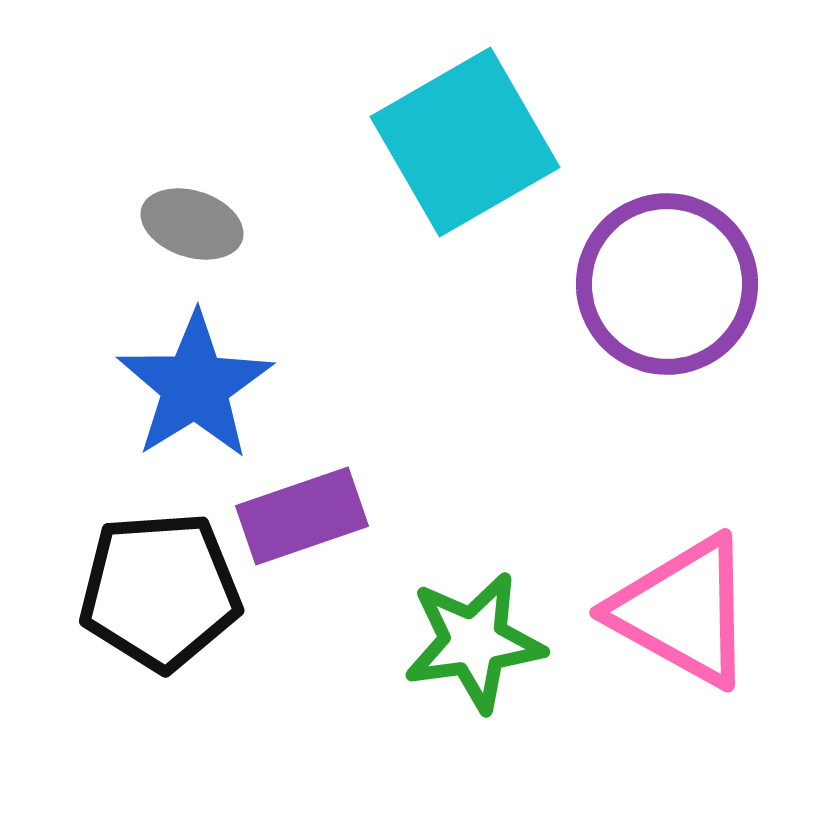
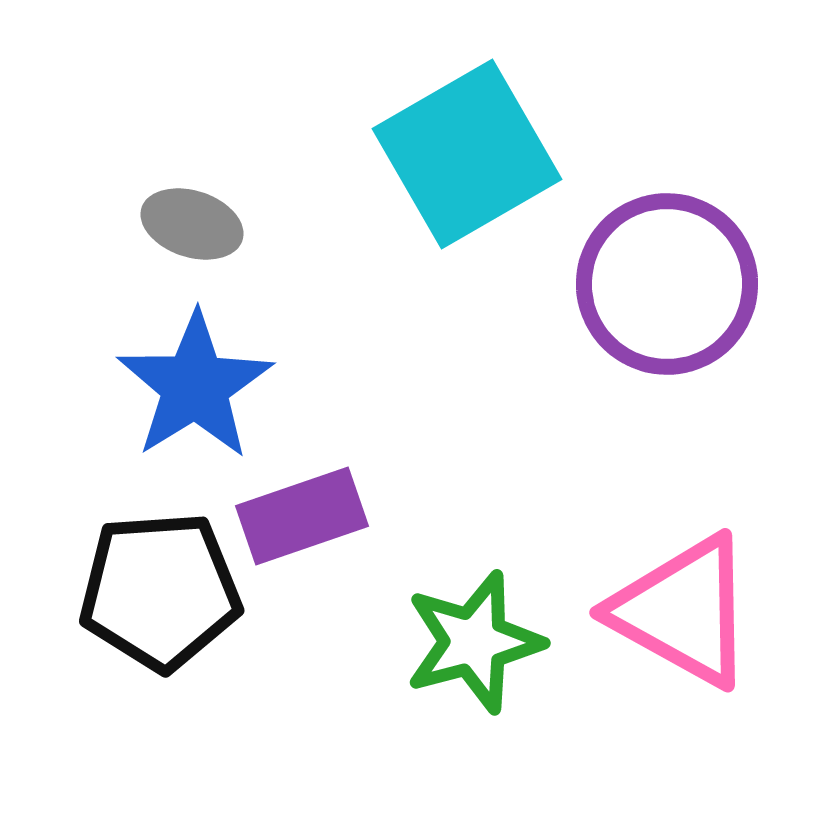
cyan square: moved 2 px right, 12 px down
green star: rotated 7 degrees counterclockwise
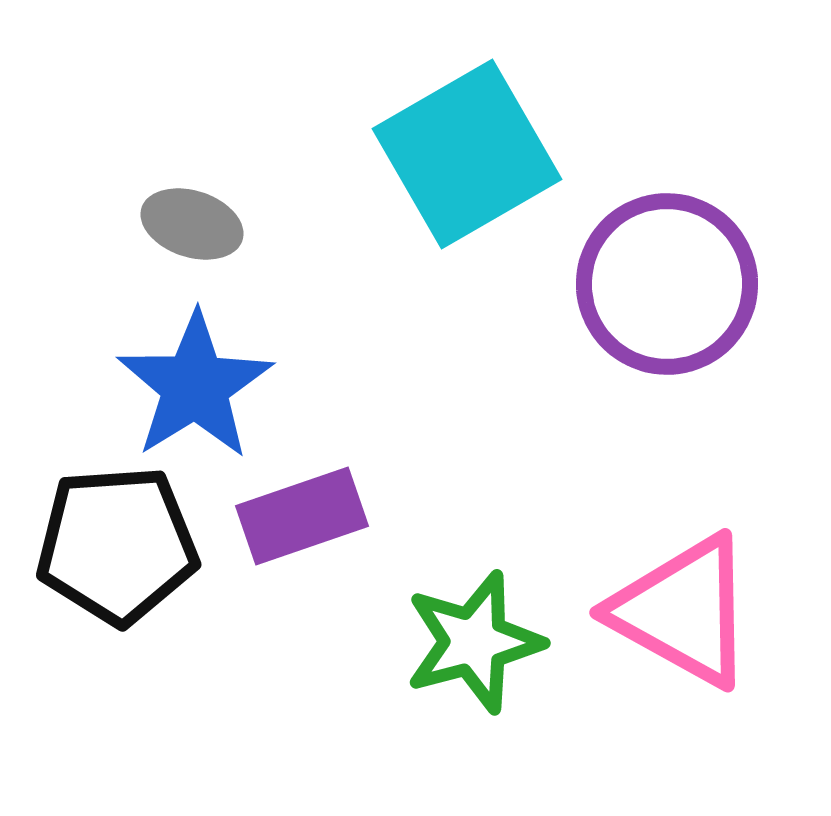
black pentagon: moved 43 px left, 46 px up
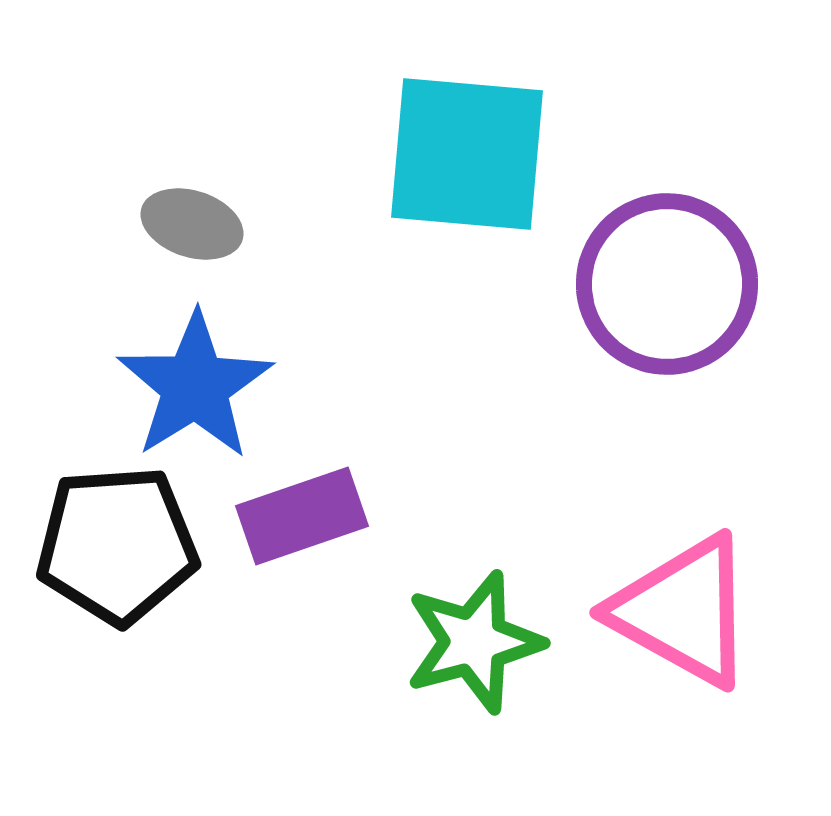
cyan square: rotated 35 degrees clockwise
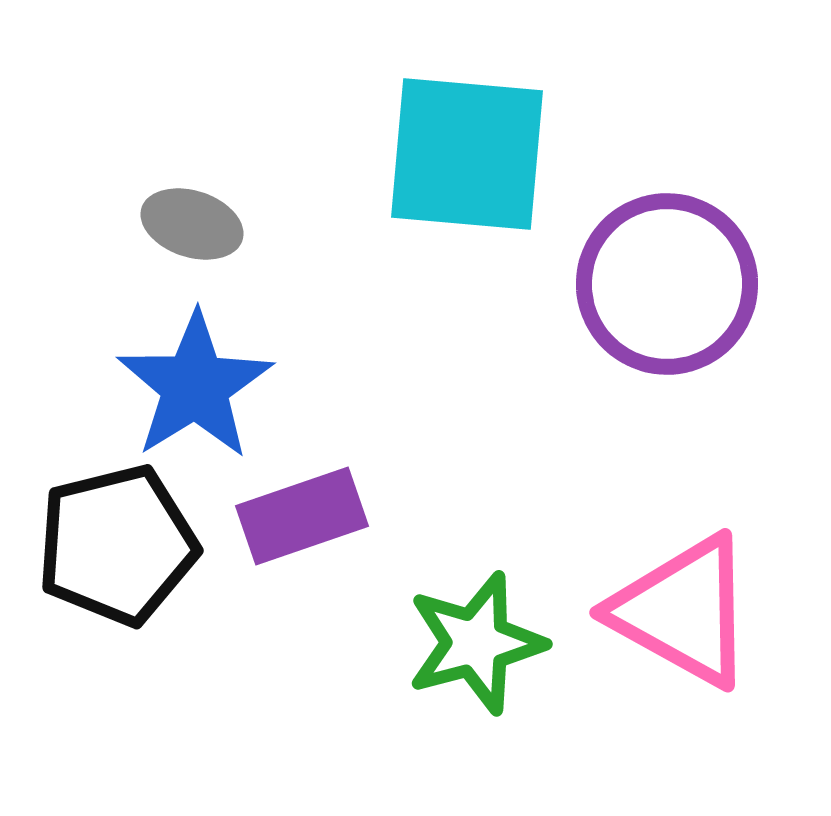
black pentagon: rotated 10 degrees counterclockwise
green star: moved 2 px right, 1 px down
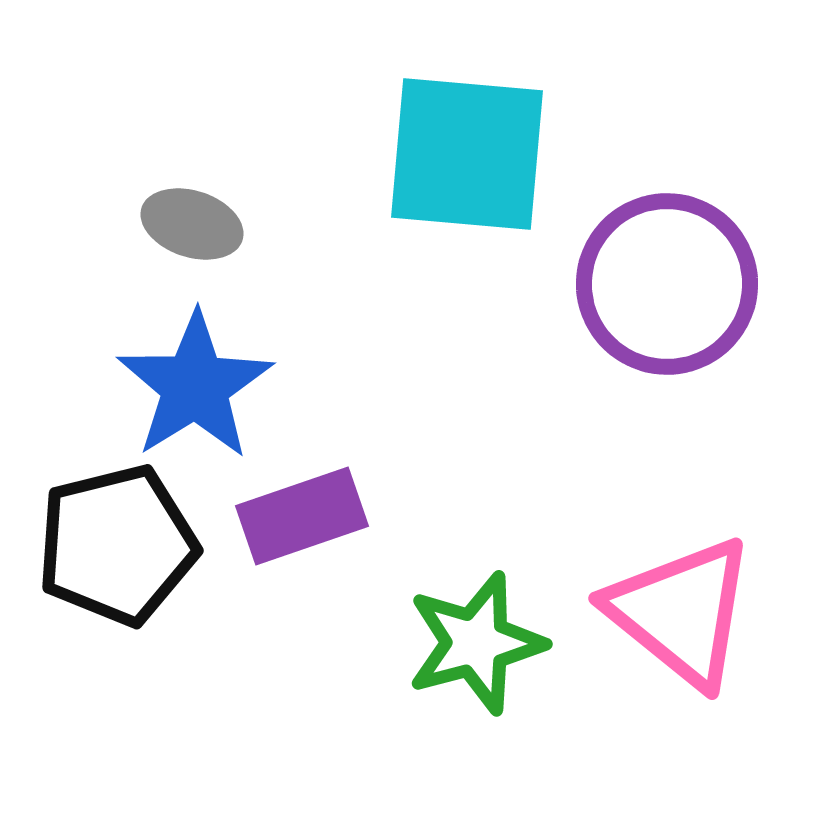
pink triangle: moved 2 px left, 1 px down; rotated 10 degrees clockwise
